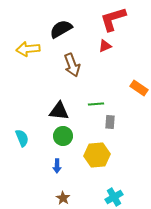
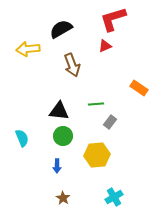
gray rectangle: rotated 32 degrees clockwise
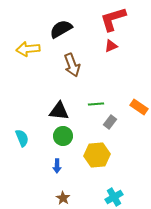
red triangle: moved 6 px right
orange rectangle: moved 19 px down
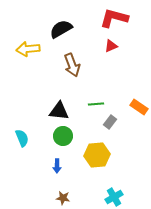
red L-shape: moved 1 px right, 1 px up; rotated 32 degrees clockwise
brown star: rotated 24 degrees counterclockwise
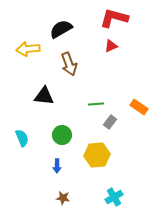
brown arrow: moved 3 px left, 1 px up
black triangle: moved 15 px left, 15 px up
green circle: moved 1 px left, 1 px up
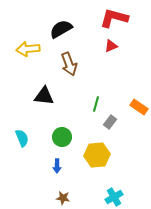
green line: rotated 70 degrees counterclockwise
green circle: moved 2 px down
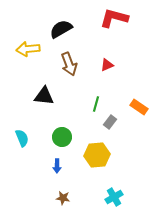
red triangle: moved 4 px left, 19 px down
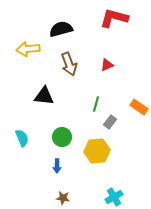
black semicircle: rotated 15 degrees clockwise
yellow hexagon: moved 4 px up
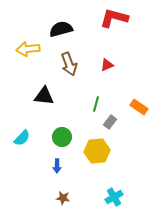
cyan semicircle: rotated 66 degrees clockwise
